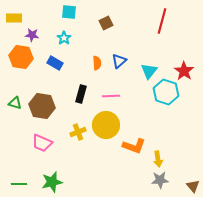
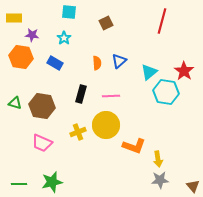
cyan triangle: moved 1 px down; rotated 12 degrees clockwise
cyan hexagon: rotated 10 degrees counterclockwise
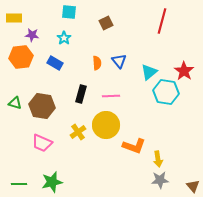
orange hexagon: rotated 15 degrees counterclockwise
blue triangle: rotated 28 degrees counterclockwise
yellow cross: rotated 14 degrees counterclockwise
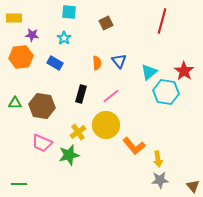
pink line: rotated 36 degrees counterclockwise
green triangle: rotated 16 degrees counterclockwise
orange L-shape: rotated 30 degrees clockwise
green star: moved 17 px right, 27 px up
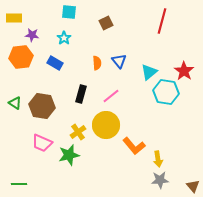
green triangle: rotated 32 degrees clockwise
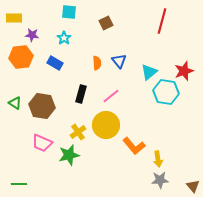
red star: rotated 18 degrees clockwise
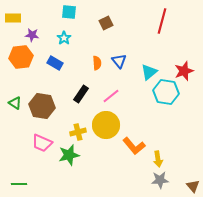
yellow rectangle: moved 1 px left
black rectangle: rotated 18 degrees clockwise
yellow cross: rotated 21 degrees clockwise
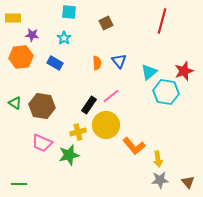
black rectangle: moved 8 px right, 11 px down
brown triangle: moved 5 px left, 4 px up
